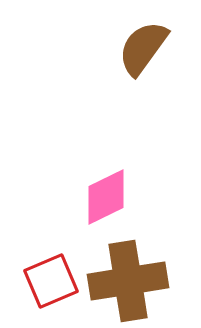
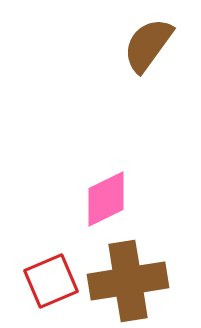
brown semicircle: moved 5 px right, 3 px up
pink diamond: moved 2 px down
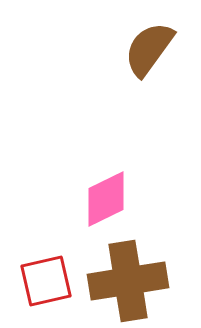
brown semicircle: moved 1 px right, 4 px down
red square: moved 5 px left; rotated 10 degrees clockwise
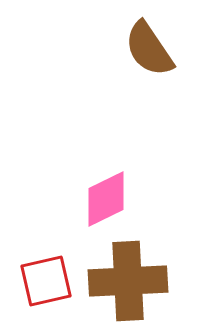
brown semicircle: rotated 70 degrees counterclockwise
brown cross: rotated 6 degrees clockwise
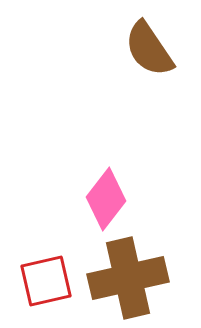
pink diamond: rotated 26 degrees counterclockwise
brown cross: moved 3 px up; rotated 10 degrees counterclockwise
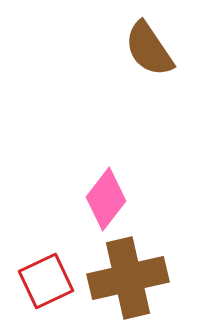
red square: rotated 12 degrees counterclockwise
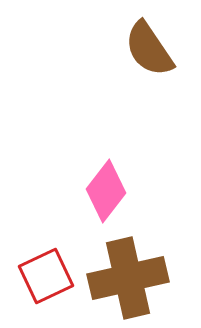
pink diamond: moved 8 px up
red square: moved 5 px up
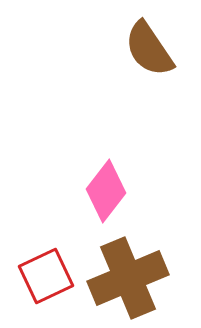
brown cross: rotated 10 degrees counterclockwise
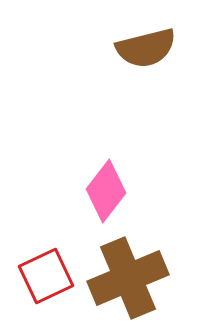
brown semicircle: moved 3 px left, 1 px up; rotated 70 degrees counterclockwise
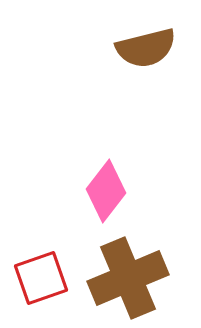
red square: moved 5 px left, 2 px down; rotated 6 degrees clockwise
